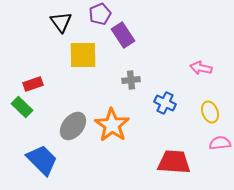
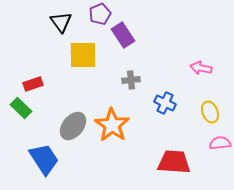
green rectangle: moved 1 px left, 1 px down
blue trapezoid: moved 2 px right, 1 px up; rotated 12 degrees clockwise
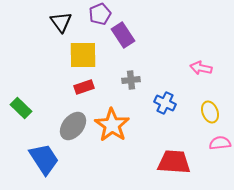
red rectangle: moved 51 px right, 3 px down
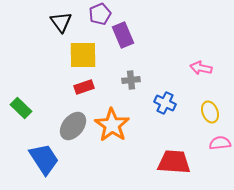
purple rectangle: rotated 10 degrees clockwise
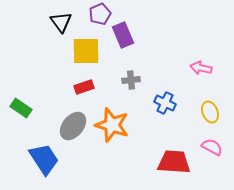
yellow square: moved 3 px right, 4 px up
green rectangle: rotated 10 degrees counterclockwise
orange star: rotated 16 degrees counterclockwise
pink semicircle: moved 8 px left, 4 px down; rotated 35 degrees clockwise
